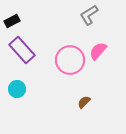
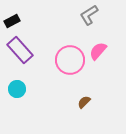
purple rectangle: moved 2 px left
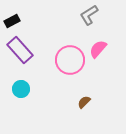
pink semicircle: moved 2 px up
cyan circle: moved 4 px right
